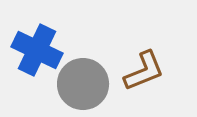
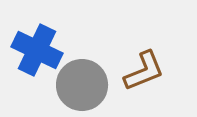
gray circle: moved 1 px left, 1 px down
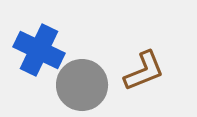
blue cross: moved 2 px right
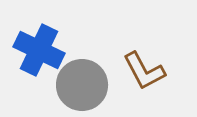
brown L-shape: rotated 84 degrees clockwise
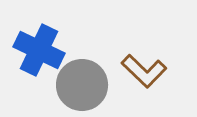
brown L-shape: rotated 18 degrees counterclockwise
